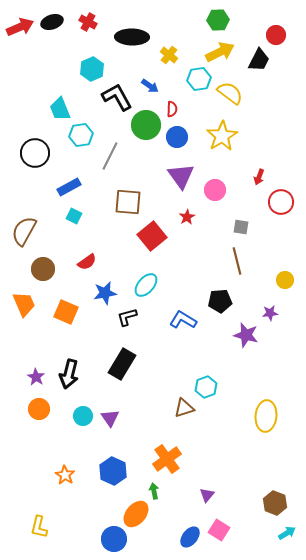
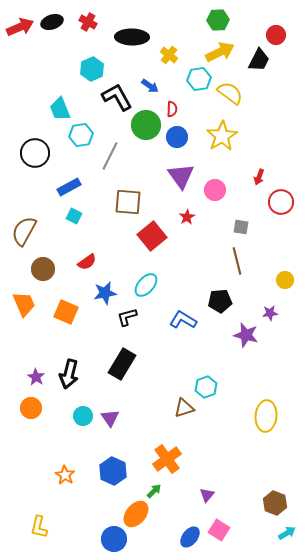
orange circle at (39, 409): moved 8 px left, 1 px up
green arrow at (154, 491): rotated 56 degrees clockwise
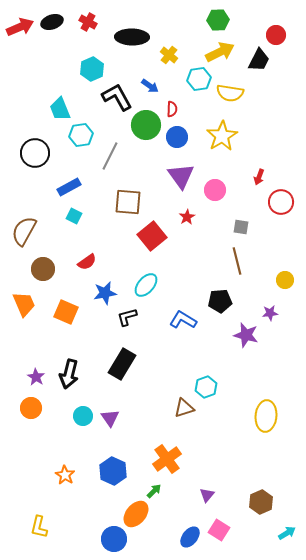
yellow semicircle at (230, 93): rotated 152 degrees clockwise
brown hexagon at (275, 503): moved 14 px left, 1 px up; rotated 15 degrees clockwise
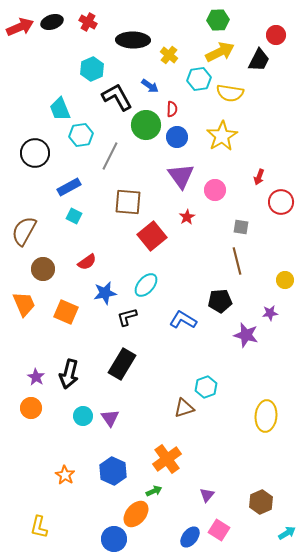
black ellipse at (132, 37): moved 1 px right, 3 px down
green arrow at (154, 491): rotated 21 degrees clockwise
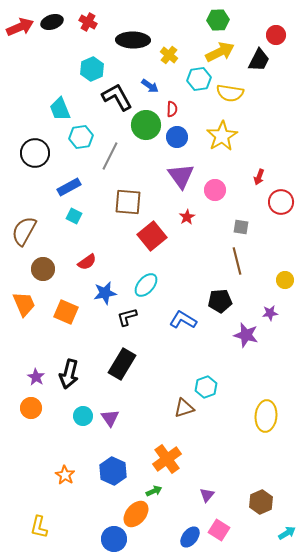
cyan hexagon at (81, 135): moved 2 px down
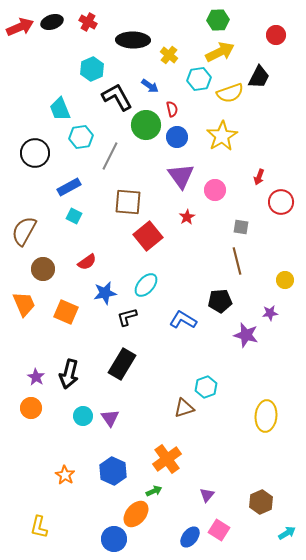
black trapezoid at (259, 60): moved 17 px down
yellow semicircle at (230, 93): rotated 28 degrees counterclockwise
red semicircle at (172, 109): rotated 14 degrees counterclockwise
red square at (152, 236): moved 4 px left
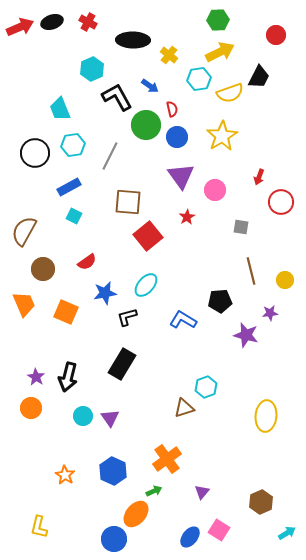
cyan hexagon at (81, 137): moved 8 px left, 8 px down
brown line at (237, 261): moved 14 px right, 10 px down
black arrow at (69, 374): moved 1 px left, 3 px down
purple triangle at (207, 495): moved 5 px left, 3 px up
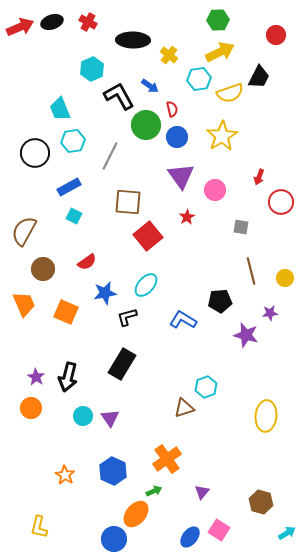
black L-shape at (117, 97): moved 2 px right, 1 px up
cyan hexagon at (73, 145): moved 4 px up
yellow circle at (285, 280): moved 2 px up
brown hexagon at (261, 502): rotated 20 degrees counterclockwise
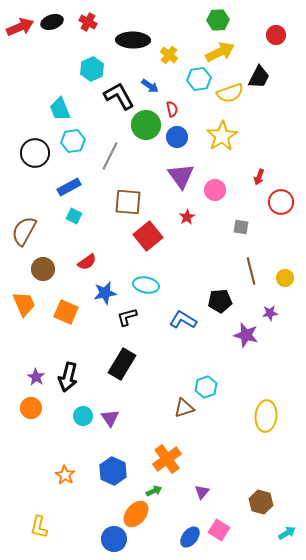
cyan ellipse at (146, 285): rotated 60 degrees clockwise
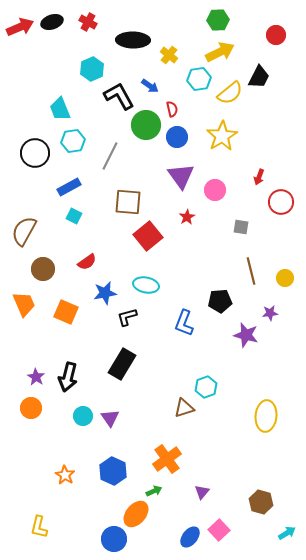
yellow semicircle at (230, 93): rotated 20 degrees counterclockwise
blue L-shape at (183, 320): moved 1 px right, 3 px down; rotated 100 degrees counterclockwise
pink square at (219, 530): rotated 15 degrees clockwise
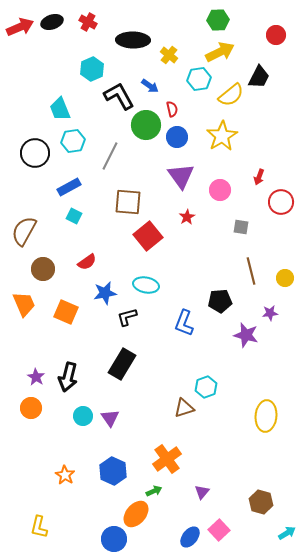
yellow semicircle at (230, 93): moved 1 px right, 2 px down
pink circle at (215, 190): moved 5 px right
